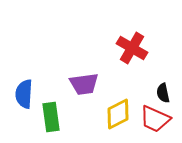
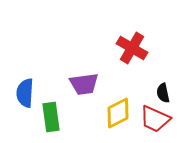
blue semicircle: moved 1 px right, 1 px up
yellow diamond: moved 1 px up
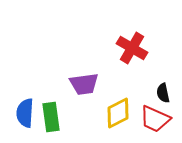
blue semicircle: moved 20 px down
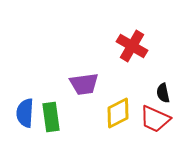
red cross: moved 2 px up
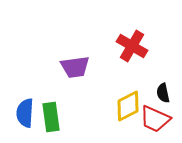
purple trapezoid: moved 9 px left, 17 px up
yellow diamond: moved 10 px right, 7 px up
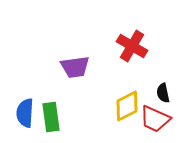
yellow diamond: moved 1 px left
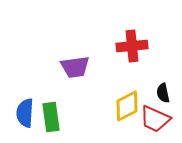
red cross: rotated 36 degrees counterclockwise
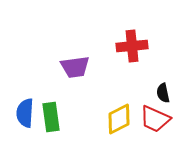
yellow diamond: moved 8 px left, 13 px down
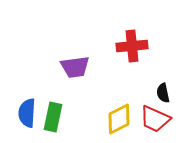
blue semicircle: moved 2 px right
green rectangle: moved 2 px right; rotated 20 degrees clockwise
